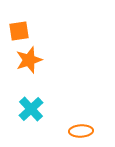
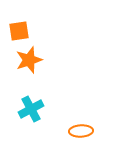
cyan cross: rotated 15 degrees clockwise
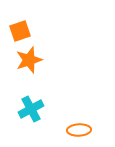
orange square: moved 1 px right; rotated 10 degrees counterclockwise
orange ellipse: moved 2 px left, 1 px up
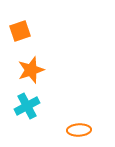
orange star: moved 2 px right, 10 px down
cyan cross: moved 4 px left, 3 px up
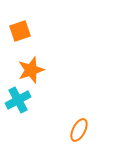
cyan cross: moved 9 px left, 6 px up
orange ellipse: rotated 60 degrees counterclockwise
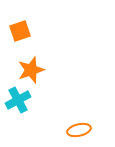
orange ellipse: rotated 50 degrees clockwise
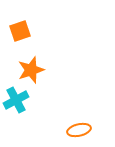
cyan cross: moved 2 px left
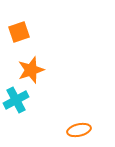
orange square: moved 1 px left, 1 px down
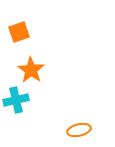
orange star: rotated 20 degrees counterclockwise
cyan cross: rotated 15 degrees clockwise
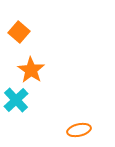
orange square: rotated 30 degrees counterclockwise
cyan cross: rotated 30 degrees counterclockwise
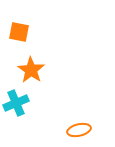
orange square: rotated 30 degrees counterclockwise
cyan cross: moved 3 px down; rotated 20 degrees clockwise
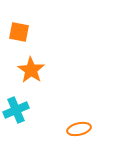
cyan cross: moved 7 px down
orange ellipse: moved 1 px up
